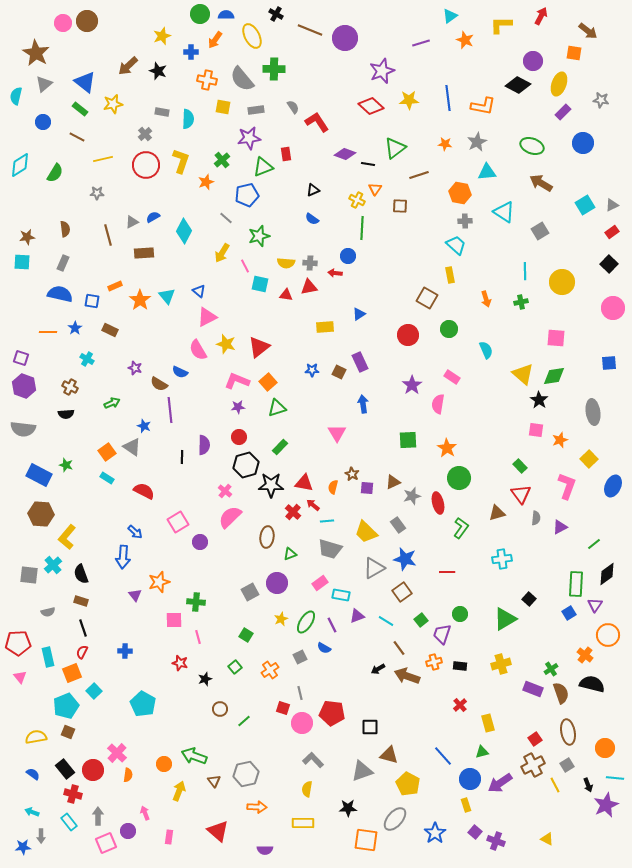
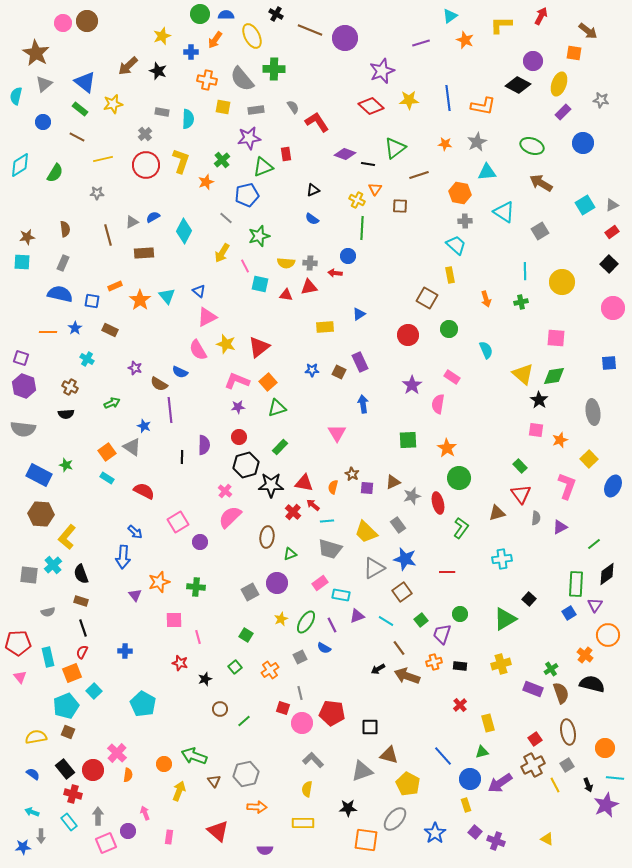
green cross at (196, 602): moved 15 px up
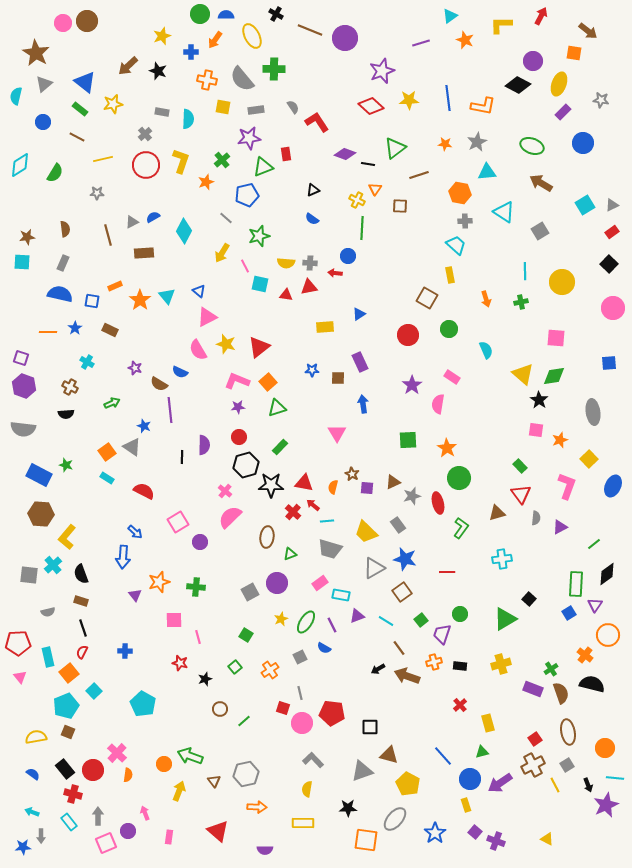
cyan cross at (87, 359): moved 3 px down
brown square at (339, 372): moved 1 px left, 6 px down; rotated 24 degrees counterclockwise
orange square at (72, 673): moved 3 px left; rotated 18 degrees counterclockwise
green arrow at (194, 756): moved 4 px left
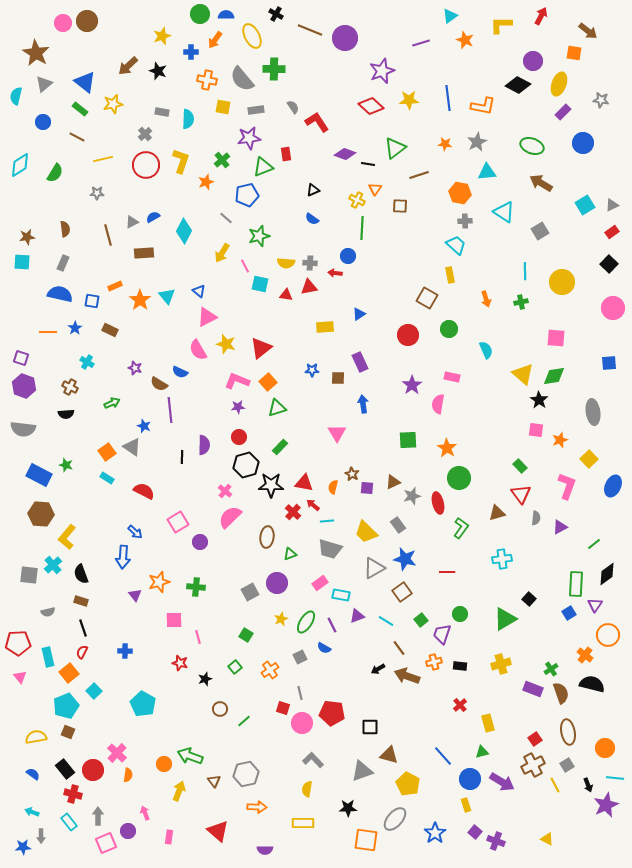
red triangle at (259, 347): moved 2 px right, 1 px down
pink rectangle at (452, 377): rotated 21 degrees counterclockwise
purple arrow at (500, 783): moved 2 px right, 1 px up; rotated 115 degrees counterclockwise
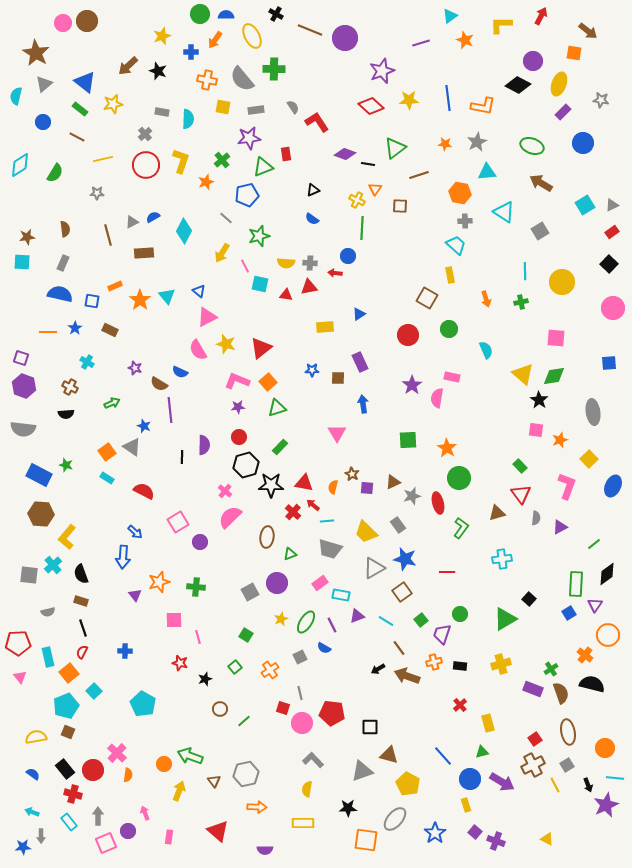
pink semicircle at (438, 404): moved 1 px left, 6 px up
